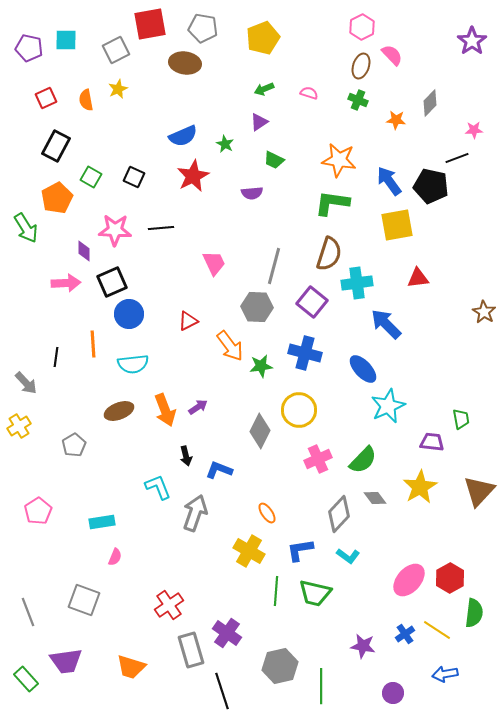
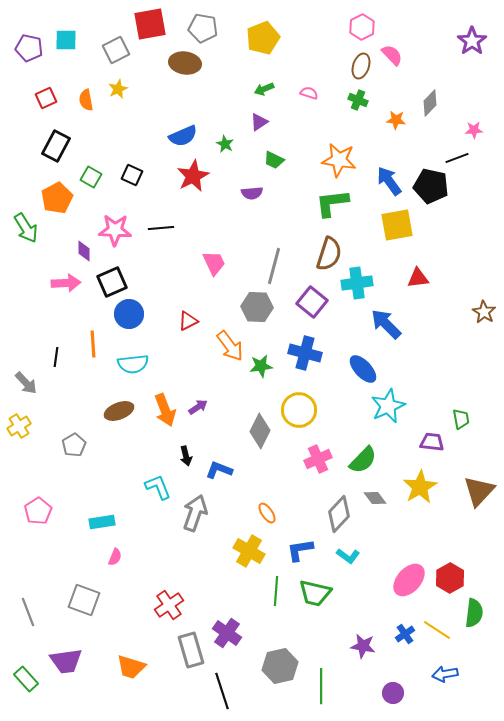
black square at (134, 177): moved 2 px left, 2 px up
green L-shape at (332, 203): rotated 15 degrees counterclockwise
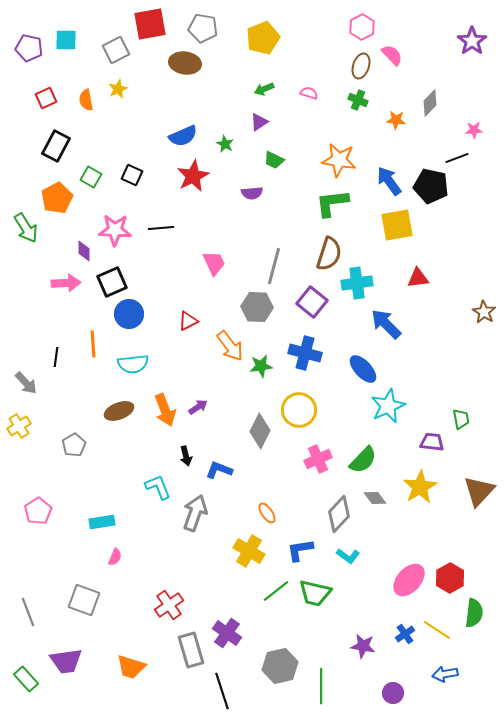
green line at (276, 591): rotated 48 degrees clockwise
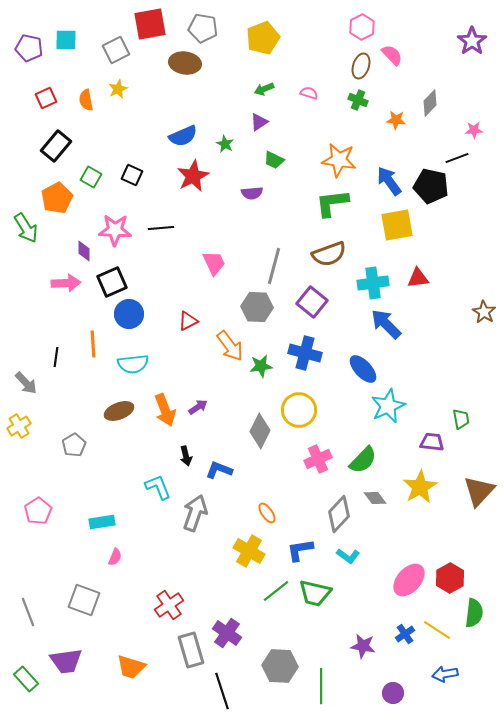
black rectangle at (56, 146): rotated 12 degrees clockwise
brown semicircle at (329, 254): rotated 52 degrees clockwise
cyan cross at (357, 283): moved 16 px right
gray hexagon at (280, 666): rotated 16 degrees clockwise
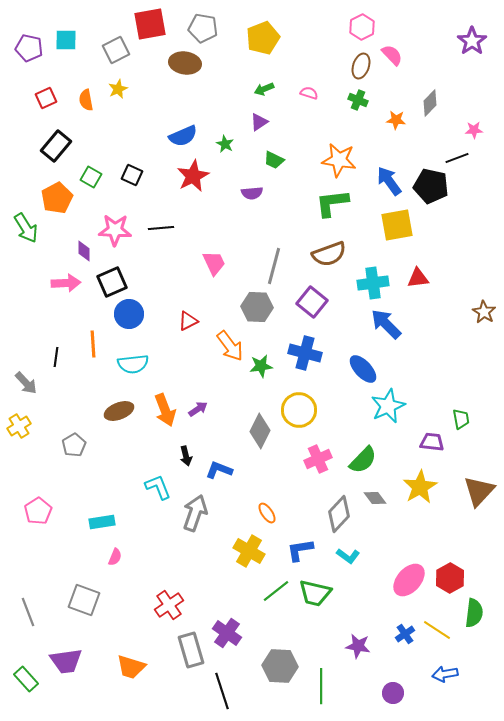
purple arrow at (198, 407): moved 2 px down
purple star at (363, 646): moved 5 px left
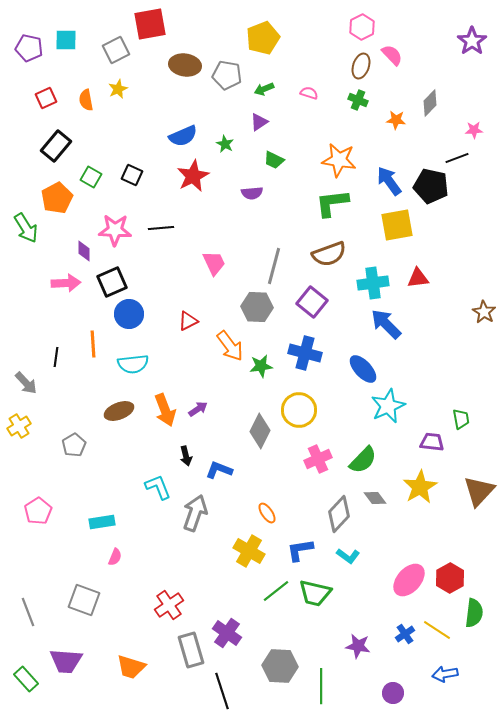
gray pentagon at (203, 28): moved 24 px right, 47 px down
brown ellipse at (185, 63): moved 2 px down
purple trapezoid at (66, 661): rotated 12 degrees clockwise
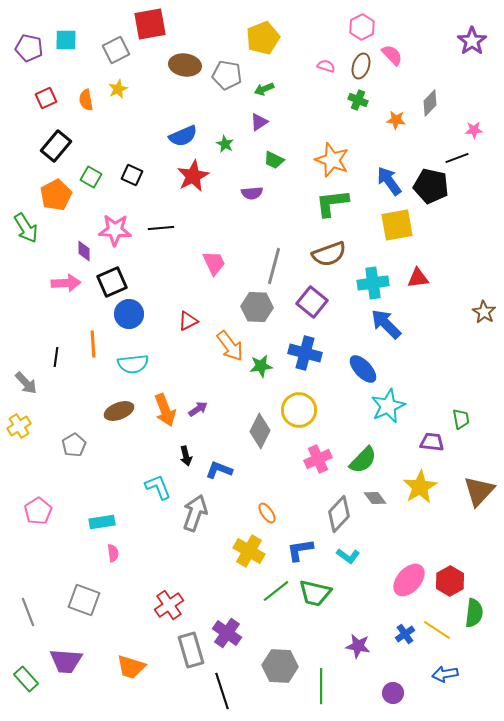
pink semicircle at (309, 93): moved 17 px right, 27 px up
orange star at (339, 160): moved 7 px left; rotated 12 degrees clockwise
orange pentagon at (57, 198): moved 1 px left, 3 px up
pink semicircle at (115, 557): moved 2 px left, 4 px up; rotated 30 degrees counterclockwise
red hexagon at (450, 578): moved 3 px down
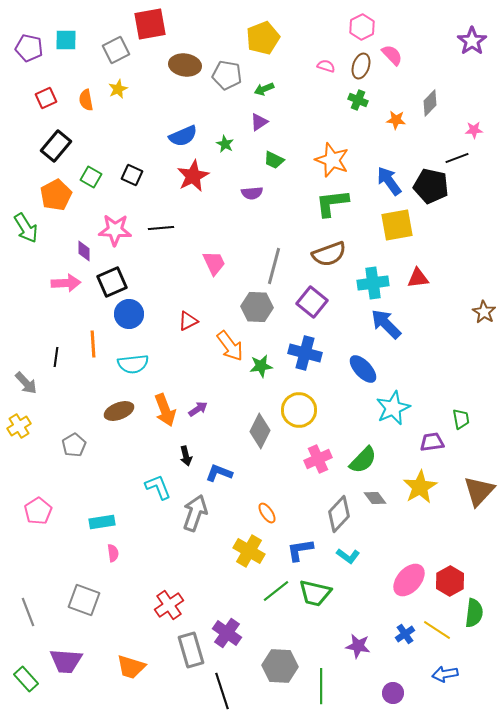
cyan star at (388, 406): moved 5 px right, 2 px down
purple trapezoid at (432, 442): rotated 15 degrees counterclockwise
blue L-shape at (219, 470): moved 3 px down
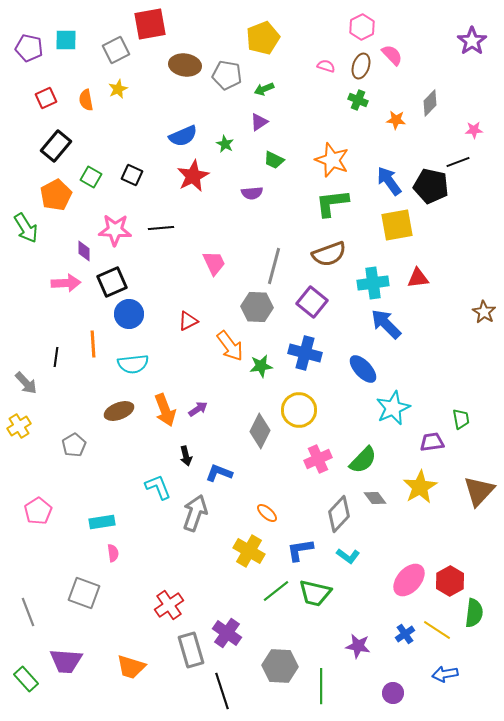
black line at (457, 158): moved 1 px right, 4 px down
orange ellipse at (267, 513): rotated 15 degrees counterclockwise
gray square at (84, 600): moved 7 px up
